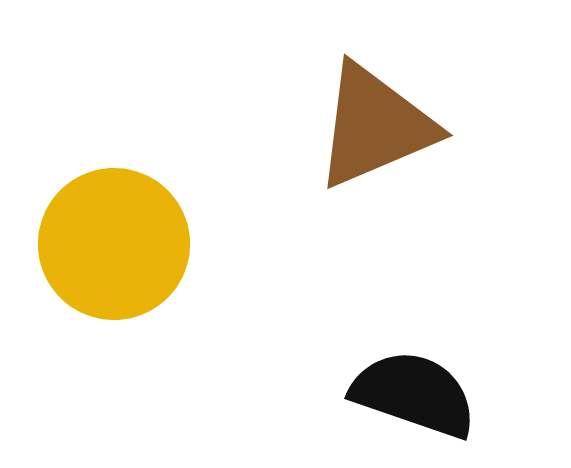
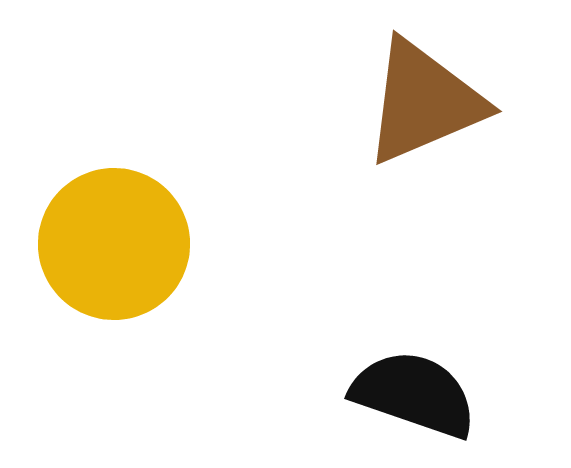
brown triangle: moved 49 px right, 24 px up
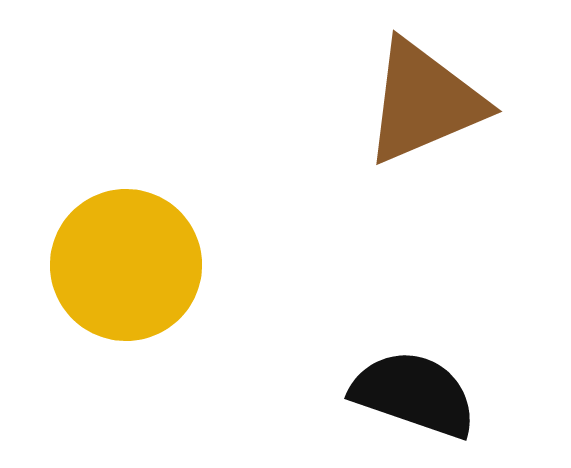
yellow circle: moved 12 px right, 21 px down
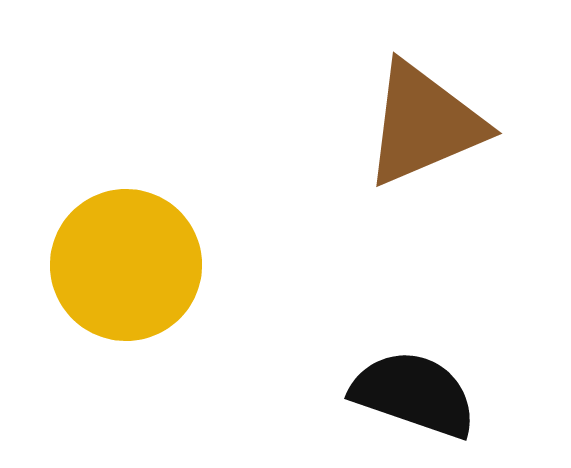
brown triangle: moved 22 px down
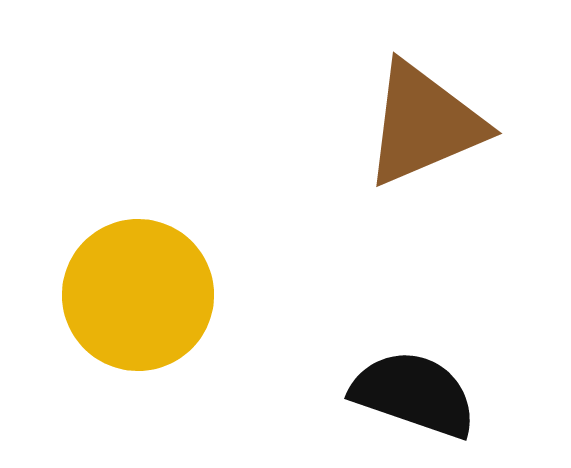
yellow circle: moved 12 px right, 30 px down
